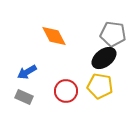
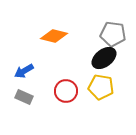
orange diamond: rotated 48 degrees counterclockwise
blue arrow: moved 3 px left, 1 px up
yellow pentagon: moved 1 px right, 1 px down
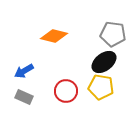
black ellipse: moved 4 px down
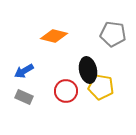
black ellipse: moved 16 px left, 8 px down; rotated 65 degrees counterclockwise
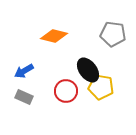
black ellipse: rotated 25 degrees counterclockwise
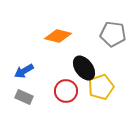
orange diamond: moved 4 px right
black ellipse: moved 4 px left, 2 px up
yellow pentagon: rotated 30 degrees counterclockwise
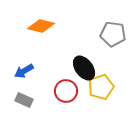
orange diamond: moved 17 px left, 10 px up
gray rectangle: moved 3 px down
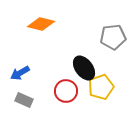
orange diamond: moved 2 px up
gray pentagon: moved 3 px down; rotated 15 degrees counterclockwise
blue arrow: moved 4 px left, 2 px down
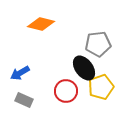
gray pentagon: moved 15 px left, 7 px down
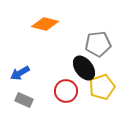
orange diamond: moved 4 px right
yellow pentagon: moved 1 px right
